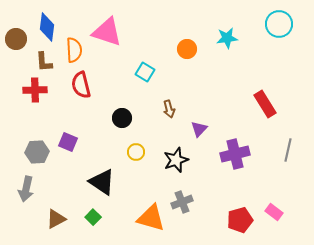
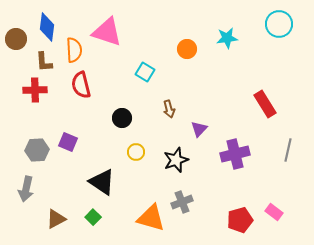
gray hexagon: moved 2 px up
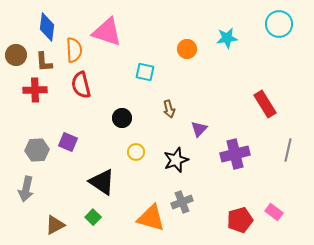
brown circle: moved 16 px down
cyan square: rotated 18 degrees counterclockwise
brown triangle: moved 1 px left, 6 px down
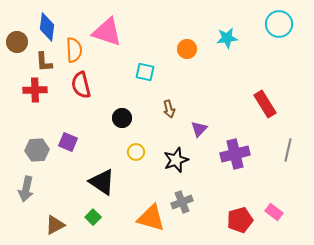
brown circle: moved 1 px right, 13 px up
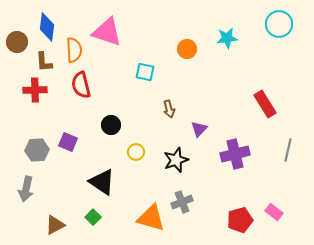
black circle: moved 11 px left, 7 px down
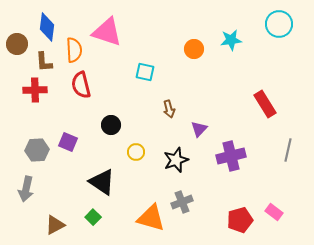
cyan star: moved 4 px right, 2 px down
brown circle: moved 2 px down
orange circle: moved 7 px right
purple cross: moved 4 px left, 2 px down
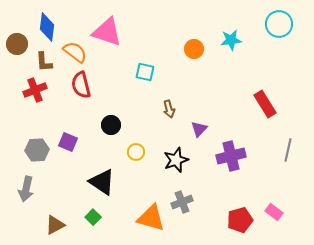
orange semicircle: moved 1 px right, 2 px down; rotated 50 degrees counterclockwise
red cross: rotated 20 degrees counterclockwise
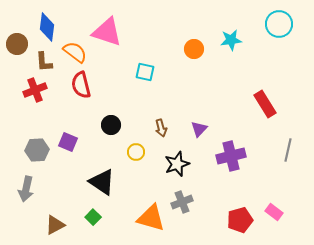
brown arrow: moved 8 px left, 19 px down
black star: moved 1 px right, 4 px down
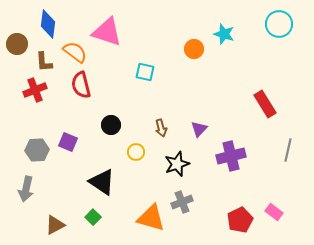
blue diamond: moved 1 px right, 3 px up
cyan star: moved 7 px left, 6 px up; rotated 25 degrees clockwise
red pentagon: rotated 10 degrees counterclockwise
